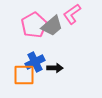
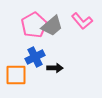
pink L-shape: moved 10 px right, 7 px down; rotated 95 degrees counterclockwise
blue cross: moved 5 px up
orange square: moved 8 px left
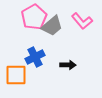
pink pentagon: moved 8 px up
black arrow: moved 13 px right, 3 px up
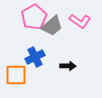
pink L-shape: moved 2 px left; rotated 15 degrees counterclockwise
black arrow: moved 1 px down
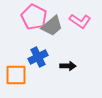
pink pentagon: rotated 15 degrees counterclockwise
blue cross: moved 3 px right
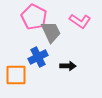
gray trapezoid: moved 1 px left, 6 px down; rotated 75 degrees counterclockwise
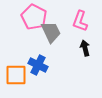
pink L-shape: rotated 75 degrees clockwise
blue cross: moved 8 px down; rotated 36 degrees counterclockwise
black arrow: moved 17 px right, 18 px up; rotated 105 degrees counterclockwise
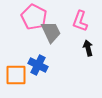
black arrow: moved 3 px right
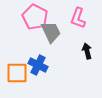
pink pentagon: moved 1 px right
pink L-shape: moved 2 px left, 3 px up
black arrow: moved 1 px left, 3 px down
orange square: moved 1 px right, 2 px up
